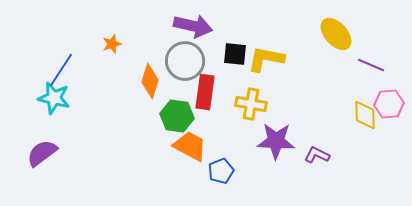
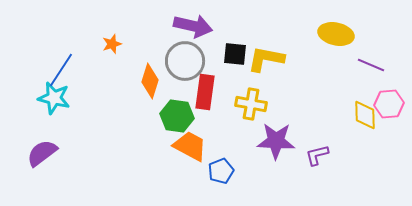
yellow ellipse: rotated 36 degrees counterclockwise
purple L-shape: rotated 40 degrees counterclockwise
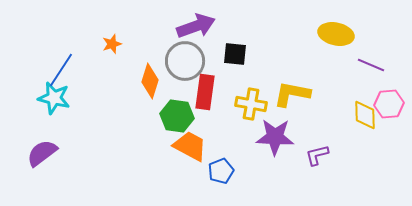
purple arrow: moved 3 px right; rotated 33 degrees counterclockwise
yellow L-shape: moved 26 px right, 35 px down
purple star: moved 1 px left, 4 px up
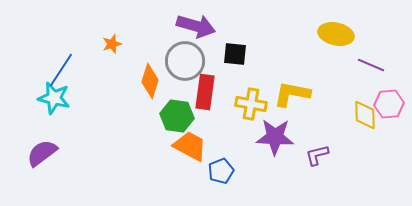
purple arrow: rotated 36 degrees clockwise
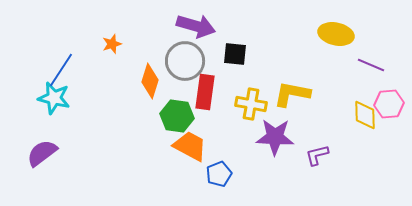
blue pentagon: moved 2 px left, 3 px down
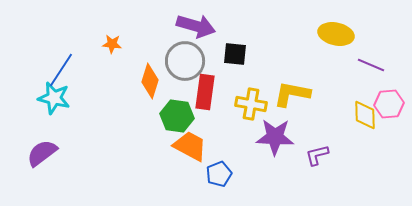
orange star: rotated 24 degrees clockwise
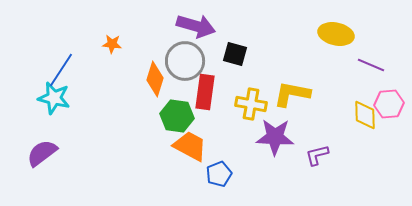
black square: rotated 10 degrees clockwise
orange diamond: moved 5 px right, 2 px up
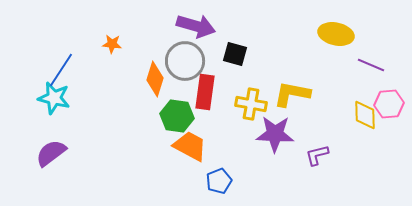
purple star: moved 3 px up
purple semicircle: moved 9 px right
blue pentagon: moved 7 px down
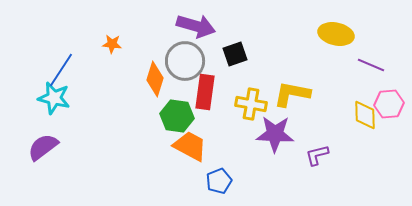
black square: rotated 35 degrees counterclockwise
purple semicircle: moved 8 px left, 6 px up
